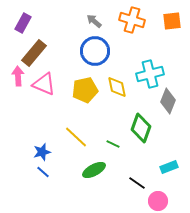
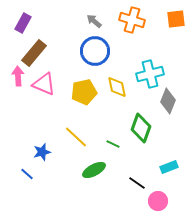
orange square: moved 4 px right, 2 px up
yellow pentagon: moved 1 px left, 2 px down
blue line: moved 16 px left, 2 px down
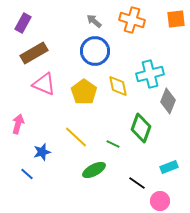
brown rectangle: rotated 20 degrees clockwise
pink arrow: moved 48 px down; rotated 18 degrees clockwise
yellow diamond: moved 1 px right, 1 px up
yellow pentagon: rotated 25 degrees counterclockwise
pink circle: moved 2 px right
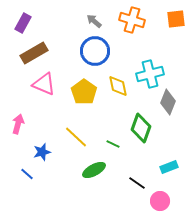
gray diamond: moved 1 px down
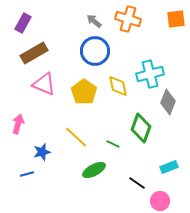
orange cross: moved 4 px left, 1 px up
blue line: rotated 56 degrees counterclockwise
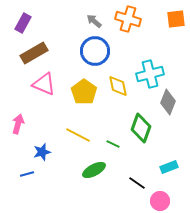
yellow line: moved 2 px right, 2 px up; rotated 15 degrees counterclockwise
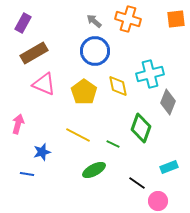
blue line: rotated 24 degrees clockwise
pink circle: moved 2 px left
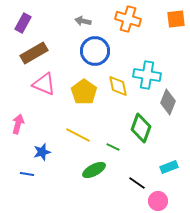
gray arrow: moved 11 px left; rotated 28 degrees counterclockwise
cyan cross: moved 3 px left, 1 px down; rotated 24 degrees clockwise
green line: moved 3 px down
